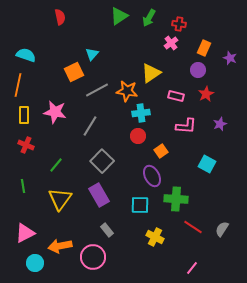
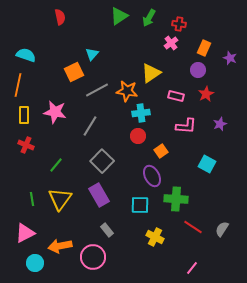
green line at (23, 186): moved 9 px right, 13 px down
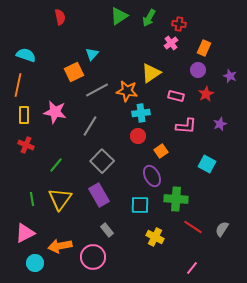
purple star at (230, 58): moved 18 px down
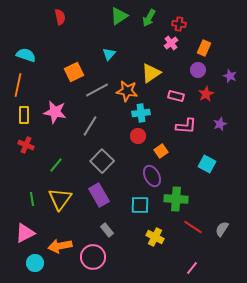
cyan triangle at (92, 54): moved 17 px right
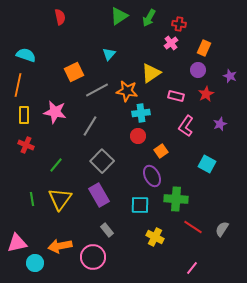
pink L-shape at (186, 126): rotated 120 degrees clockwise
pink triangle at (25, 233): moved 8 px left, 10 px down; rotated 15 degrees clockwise
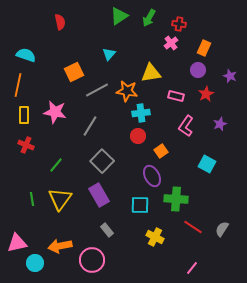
red semicircle at (60, 17): moved 5 px down
yellow triangle at (151, 73): rotated 25 degrees clockwise
pink circle at (93, 257): moved 1 px left, 3 px down
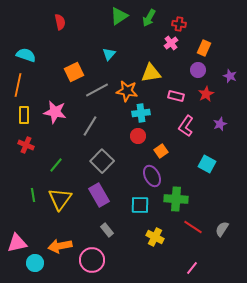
green line at (32, 199): moved 1 px right, 4 px up
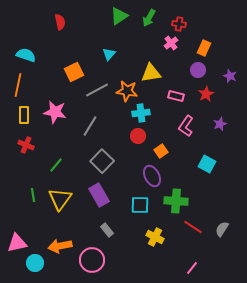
green cross at (176, 199): moved 2 px down
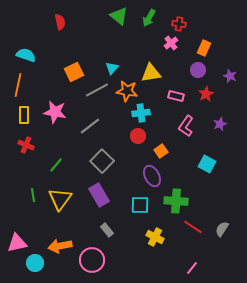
green triangle at (119, 16): rotated 48 degrees counterclockwise
cyan triangle at (109, 54): moved 3 px right, 14 px down
gray line at (90, 126): rotated 20 degrees clockwise
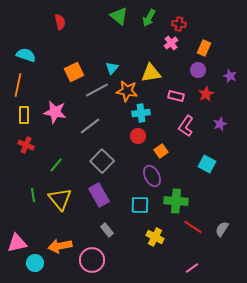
yellow triangle at (60, 199): rotated 15 degrees counterclockwise
pink line at (192, 268): rotated 16 degrees clockwise
